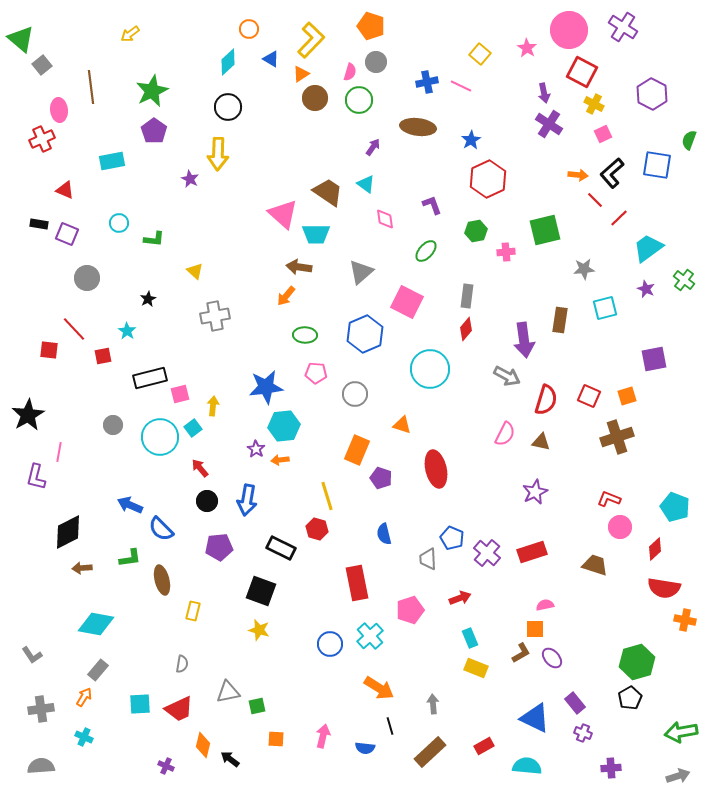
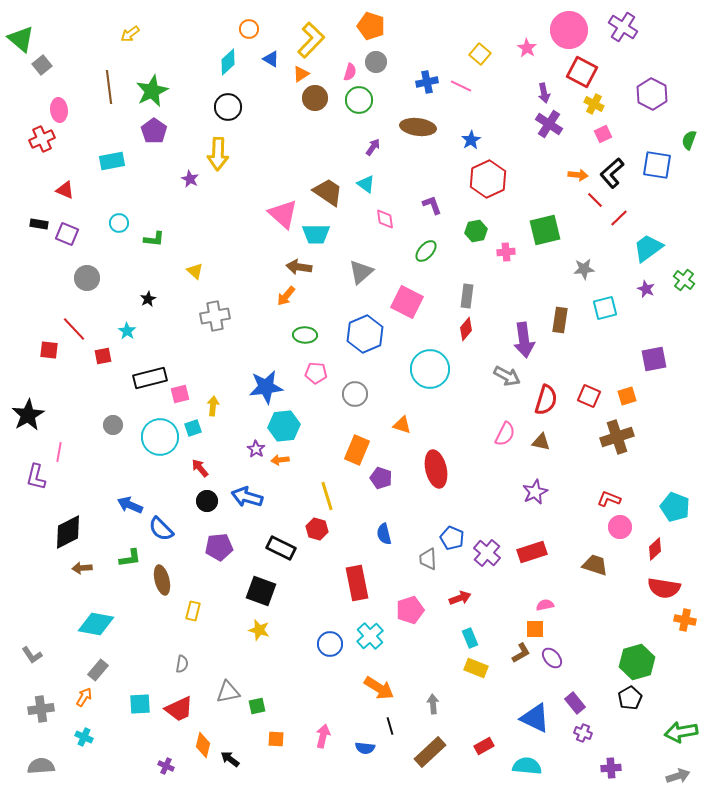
brown line at (91, 87): moved 18 px right
cyan square at (193, 428): rotated 18 degrees clockwise
blue arrow at (247, 500): moved 3 px up; rotated 96 degrees clockwise
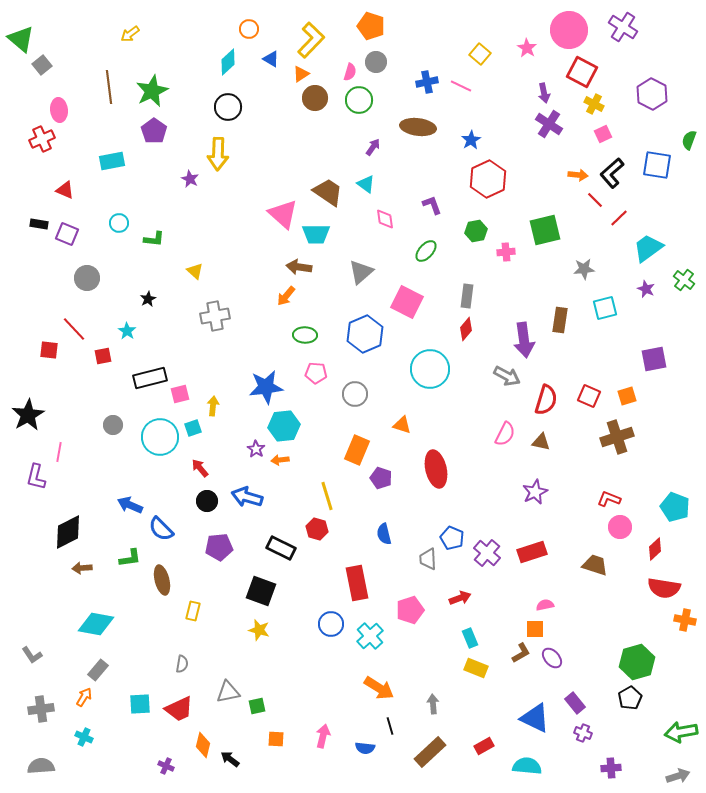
blue circle at (330, 644): moved 1 px right, 20 px up
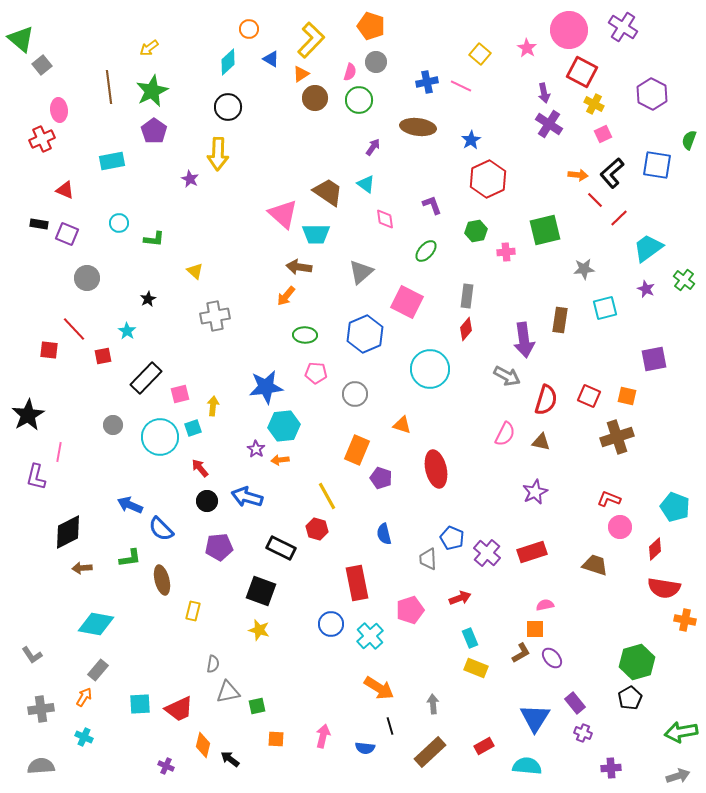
yellow arrow at (130, 34): moved 19 px right, 14 px down
black rectangle at (150, 378): moved 4 px left; rotated 32 degrees counterclockwise
orange square at (627, 396): rotated 30 degrees clockwise
yellow line at (327, 496): rotated 12 degrees counterclockwise
gray semicircle at (182, 664): moved 31 px right
blue triangle at (535, 718): rotated 36 degrees clockwise
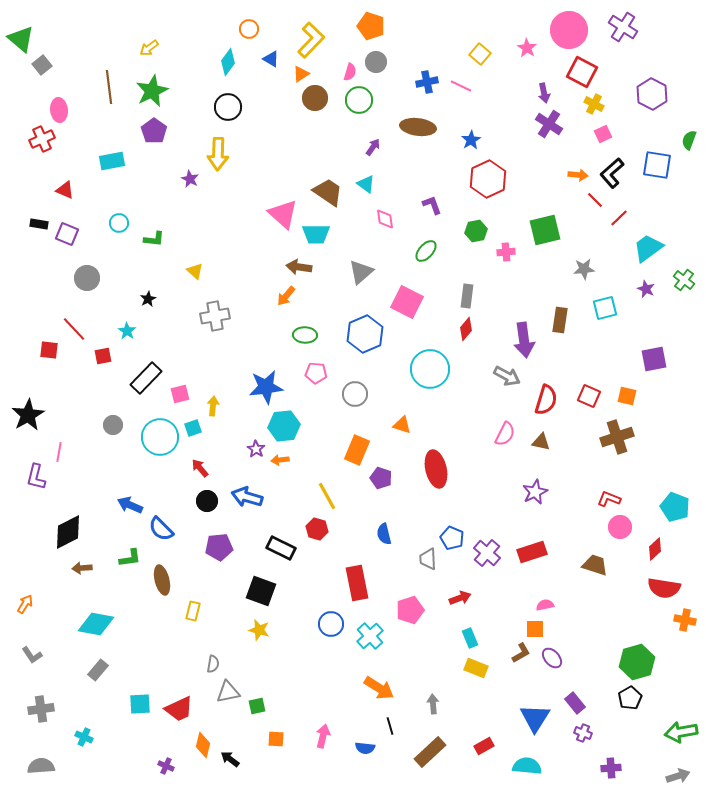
cyan diamond at (228, 62): rotated 12 degrees counterclockwise
orange arrow at (84, 697): moved 59 px left, 93 px up
